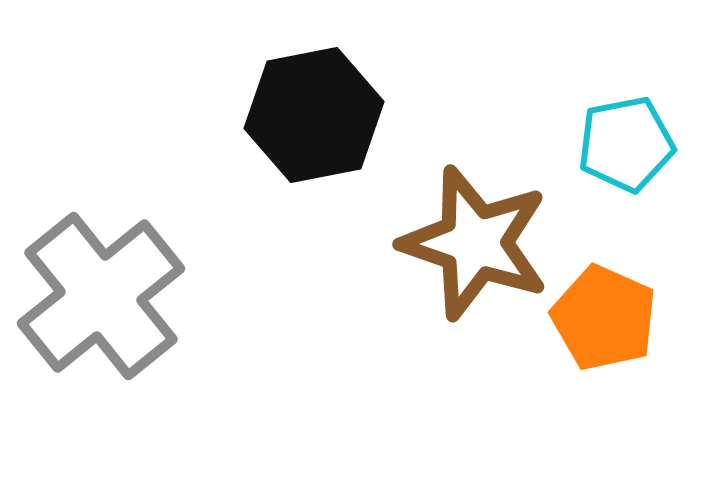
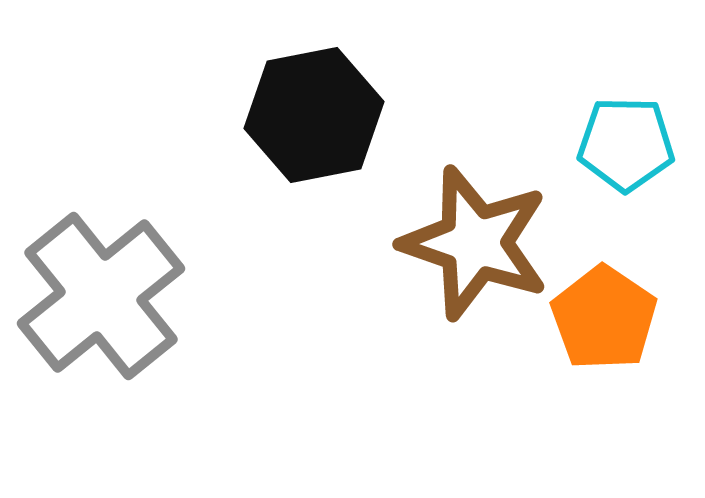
cyan pentagon: rotated 12 degrees clockwise
orange pentagon: rotated 10 degrees clockwise
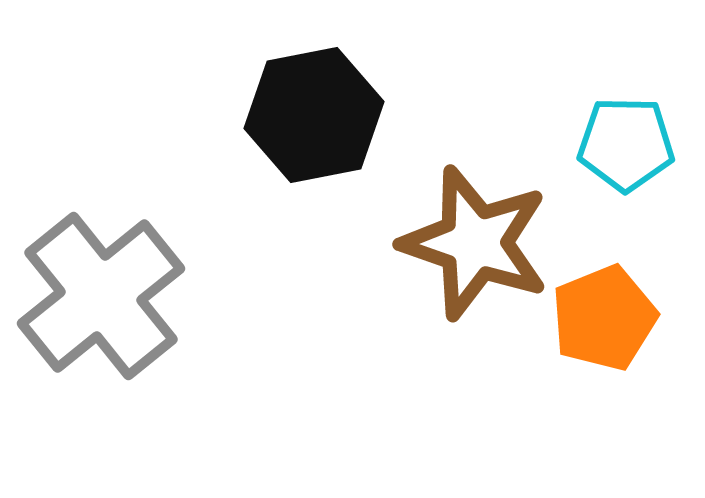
orange pentagon: rotated 16 degrees clockwise
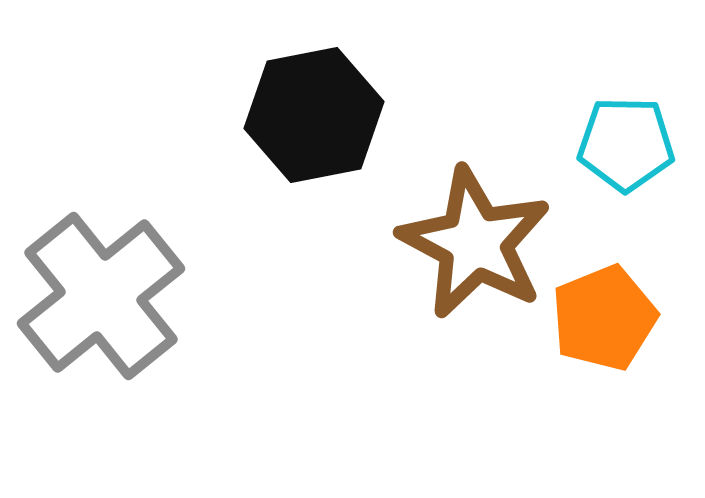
brown star: rotated 9 degrees clockwise
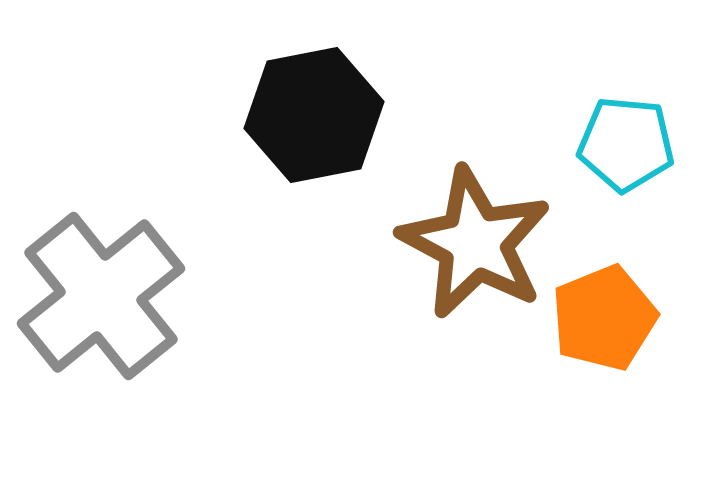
cyan pentagon: rotated 4 degrees clockwise
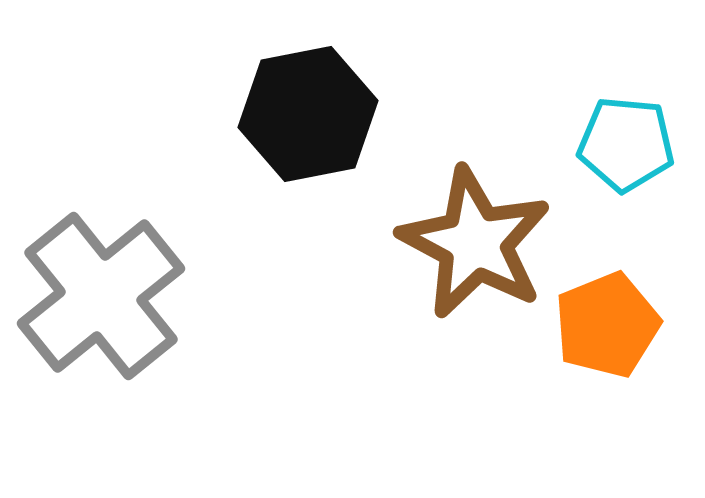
black hexagon: moved 6 px left, 1 px up
orange pentagon: moved 3 px right, 7 px down
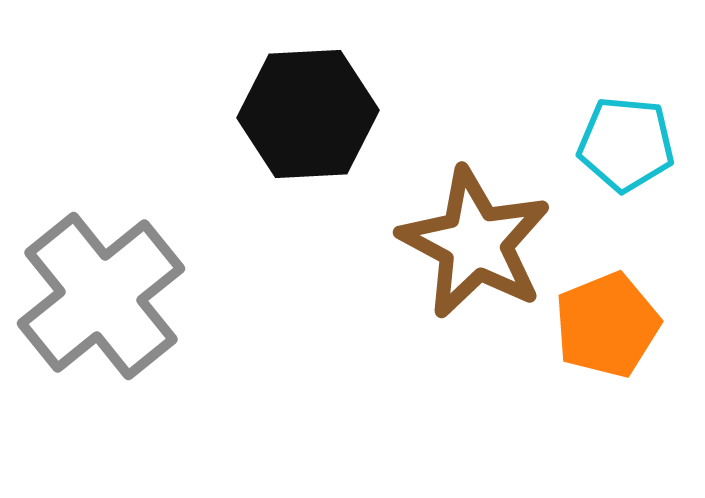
black hexagon: rotated 8 degrees clockwise
